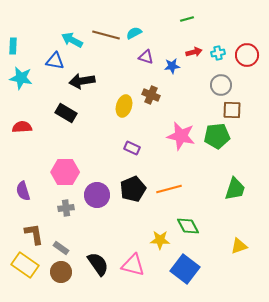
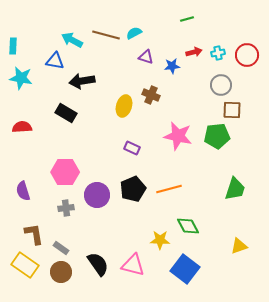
pink star: moved 3 px left
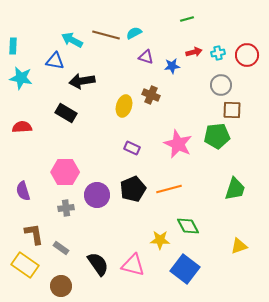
pink star: moved 8 px down; rotated 12 degrees clockwise
brown circle: moved 14 px down
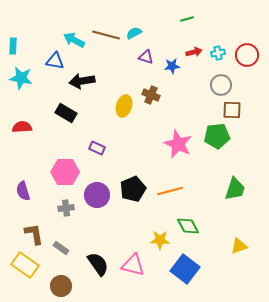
cyan arrow: moved 2 px right
purple rectangle: moved 35 px left
orange line: moved 1 px right, 2 px down
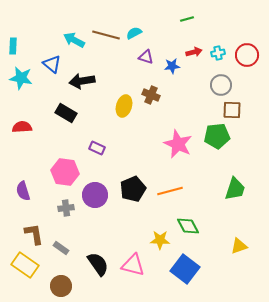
blue triangle: moved 3 px left, 3 px down; rotated 30 degrees clockwise
pink hexagon: rotated 8 degrees clockwise
purple circle: moved 2 px left
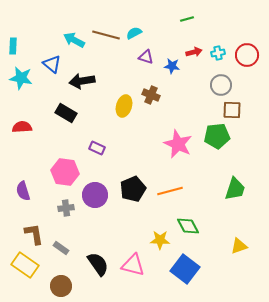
blue star: rotated 14 degrees clockwise
